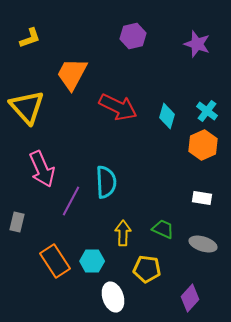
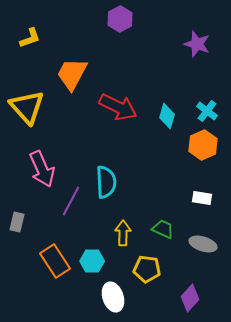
purple hexagon: moved 13 px left, 17 px up; rotated 15 degrees counterclockwise
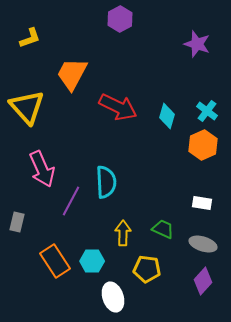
white rectangle: moved 5 px down
purple diamond: moved 13 px right, 17 px up
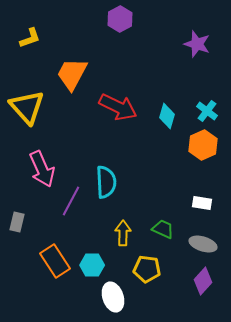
cyan hexagon: moved 4 px down
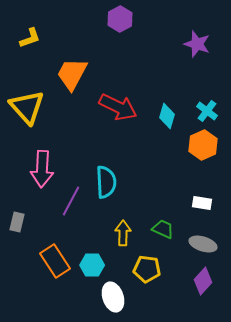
pink arrow: rotated 27 degrees clockwise
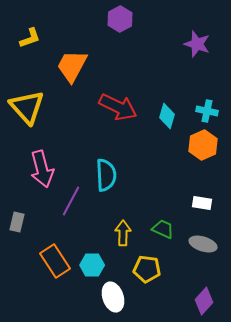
orange trapezoid: moved 8 px up
cyan cross: rotated 25 degrees counterclockwise
pink arrow: rotated 18 degrees counterclockwise
cyan semicircle: moved 7 px up
purple diamond: moved 1 px right, 20 px down
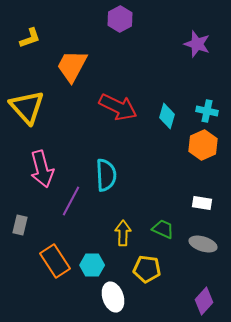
gray rectangle: moved 3 px right, 3 px down
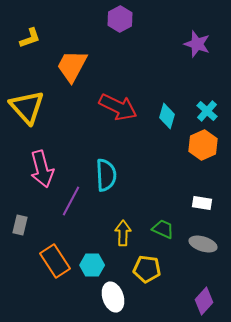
cyan cross: rotated 30 degrees clockwise
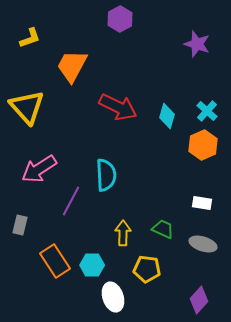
pink arrow: moved 3 px left; rotated 72 degrees clockwise
purple diamond: moved 5 px left, 1 px up
